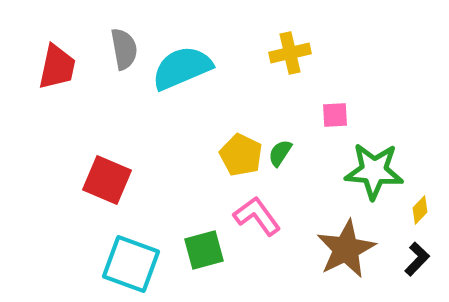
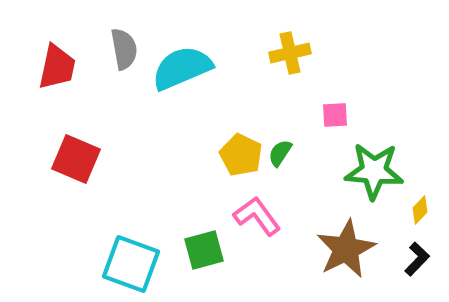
red square: moved 31 px left, 21 px up
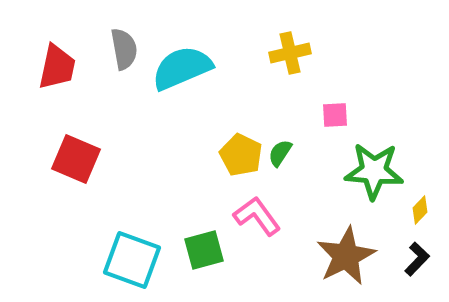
brown star: moved 7 px down
cyan square: moved 1 px right, 4 px up
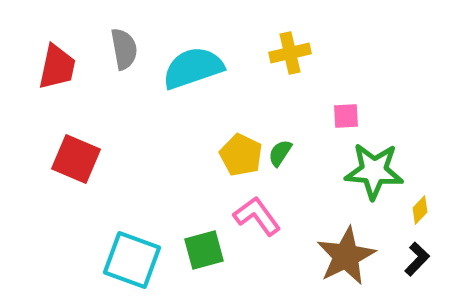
cyan semicircle: moved 11 px right; rotated 4 degrees clockwise
pink square: moved 11 px right, 1 px down
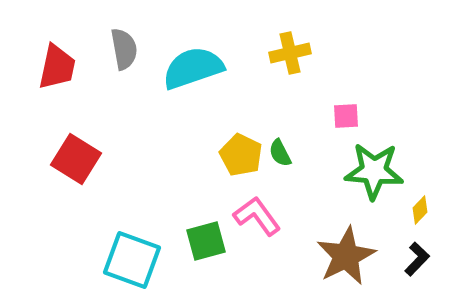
green semicircle: rotated 60 degrees counterclockwise
red square: rotated 9 degrees clockwise
green square: moved 2 px right, 9 px up
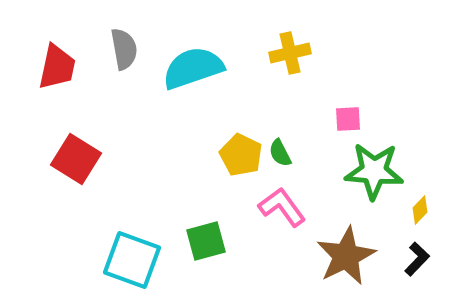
pink square: moved 2 px right, 3 px down
pink L-shape: moved 25 px right, 9 px up
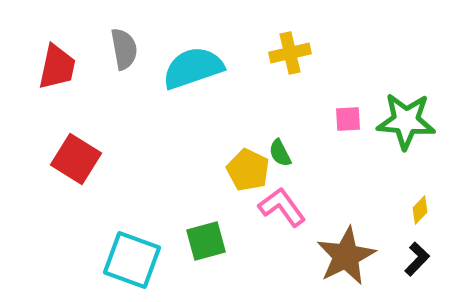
yellow pentagon: moved 7 px right, 15 px down
green star: moved 32 px right, 50 px up
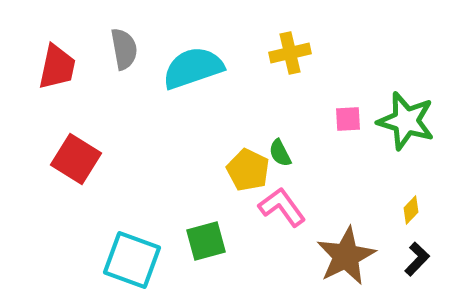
green star: rotated 12 degrees clockwise
yellow diamond: moved 9 px left
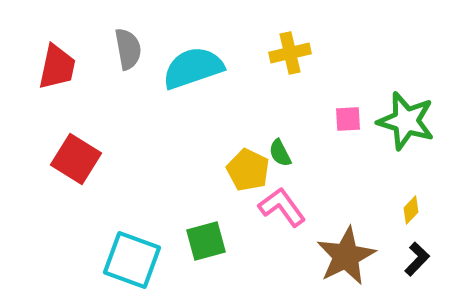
gray semicircle: moved 4 px right
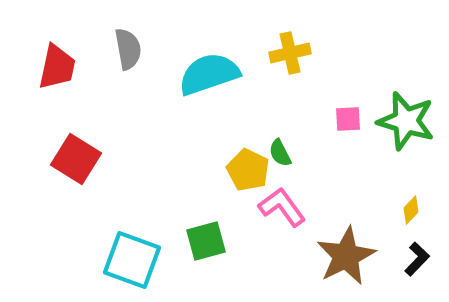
cyan semicircle: moved 16 px right, 6 px down
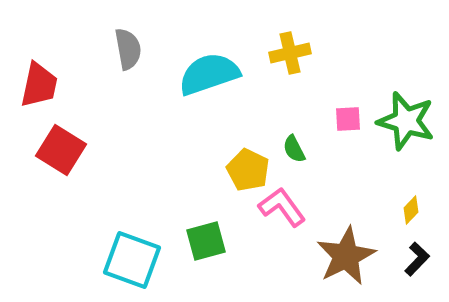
red trapezoid: moved 18 px left, 18 px down
green semicircle: moved 14 px right, 4 px up
red square: moved 15 px left, 9 px up
